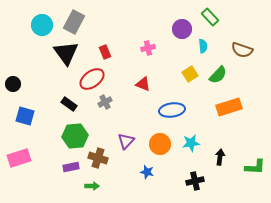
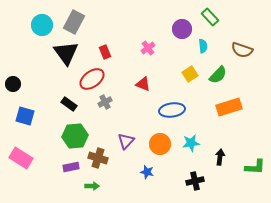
pink cross: rotated 24 degrees counterclockwise
pink rectangle: moved 2 px right; rotated 50 degrees clockwise
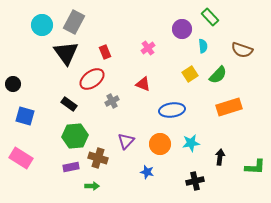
gray cross: moved 7 px right, 1 px up
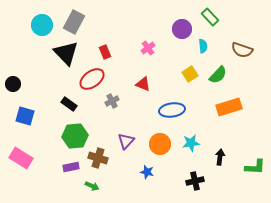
black triangle: rotated 8 degrees counterclockwise
green arrow: rotated 24 degrees clockwise
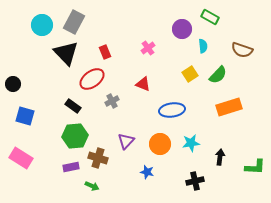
green rectangle: rotated 18 degrees counterclockwise
black rectangle: moved 4 px right, 2 px down
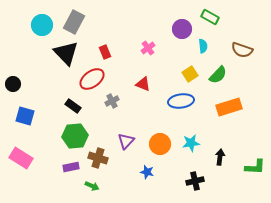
blue ellipse: moved 9 px right, 9 px up
